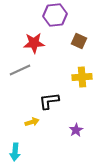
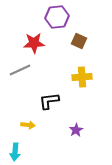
purple hexagon: moved 2 px right, 2 px down
yellow arrow: moved 4 px left, 3 px down; rotated 24 degrees clockwise
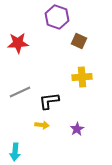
purple hexagon: rotated 25 degrees clockwise
red star: moved 16 px left
gray line: moved 22 px down
yellow arrow: moved 14 px right
purple star: moved 1 px right, 1 px up
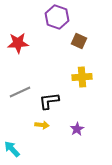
cyan arrow: moved 3 px left, 3 px up; rotated 132 degrees clockwise
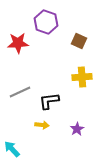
purple hexagon: moved 11 px left, 5 px down
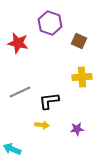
purple hexagon: moved 4 px right, 1 px down
red star: rotated 15 degrees clockwise
purple star: rotated 24 degrees clockwise
cyan arrow: rotated 24 degrees counterclockwise
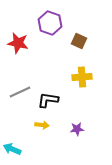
black L-shape: moved 1 px left, 1 px up; rotated 15 degrees clockwise
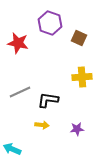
brown square: moved 3 px up
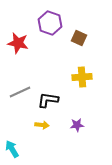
purple star: moved 4 px up
cyan arrow: rotated 36 degrees clockwise
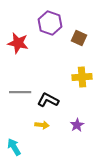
gray line: rotated 25 degrees clockwise
black L-shape: rotated 20 degrees clockwise
purple star: rotated 24 degrees counterclockwise
cyan arrow: moved 2 px right, 2 px up
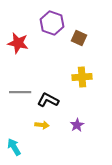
purple hexagon: moved 2 px right
